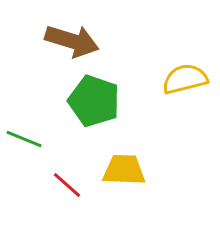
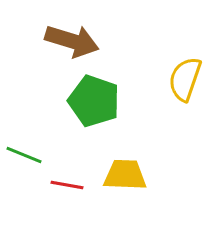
yellow semicircle: rotated 57 degrees counterclockwise
green line: moved 16 px down
yellow trapezoid: moved 1 px right, 5 px down
red line: rotated 32 degrees counterclockwise
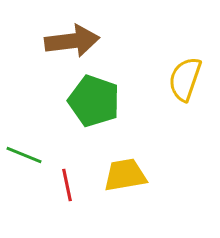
brown arrow: rotated 24 degrees counterclockwise
yellow trapezoid: rotated 12 degrees counterclockwise
red line: rotated 68 degrees clockwise
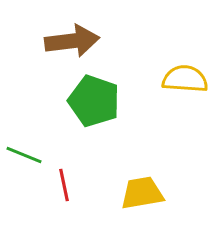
yellow semicircle: rotated 75 degrees clockwise
yellow trapezoid: moved 17 px right, 18 px down
red line: moved 3 px left
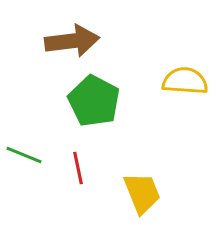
yellow semicircle: moved 2 px down
green pentagon: rotated 9 degrees clockwise
red line: moved 14 px right, 17 px up
yellow trapezoid: rotated 78 degrees clockwise
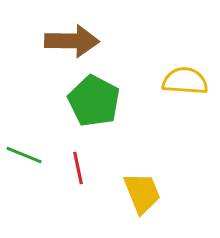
brown arrow: rotated 8 degrees clockwise
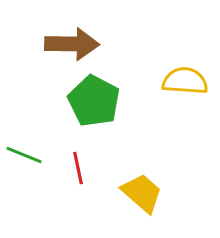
brown arrow: moved 3 px down
yellow trapezoid: rotated 27 degrees counterclockwise
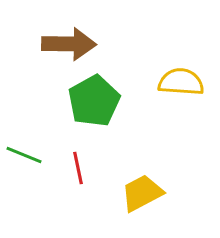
brown arrow: moved 3 px left
yellow semicircle: moved 4 px left, 1 px down
green pentagon: rotated 15 degrees clockwise
yellow trapezoid: rotated 69 degrees counterclockwise
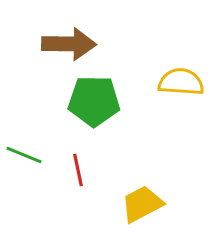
green pentagon: rotated 30 degrees clockwise
red line: moved 2 px down
yellow trapezoid: moved 11 px down
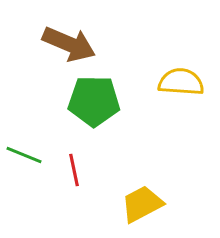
brown arrow: rotated 22 degrees clockwise
red line: moved 4 px left
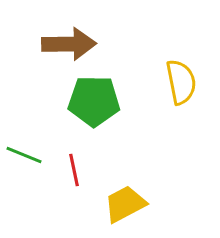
brown arrow: rotated 24 degrees counterclockwise
yellow semicircle: rotated 75 degrees clockwise
yellow trapezoid: moved 17 px left
